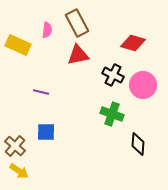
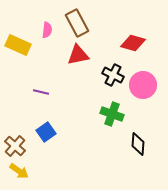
blue square: rotated 36 degrees counterclockwise
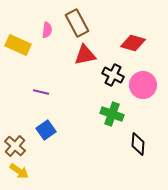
red triangle: moved 7 px right
blue square: moved 2 px up
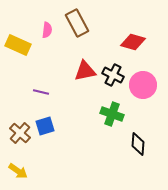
red diamond: moved 1 px up
red triangle: moved 16 px down
blue square: moved 1 px left, 4 px up; rotated 18 degrees clockwise
brown cross: moved 5 px right, 13 px up
yellow arrow: moved 1 px left
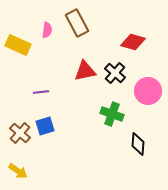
black cross: moved 2 px right, 2 px up; rotated 15 degrees clockwise
pink circle: moved 5 px right, 6 px down
purple line: rotated 21 degrees counterclockwise
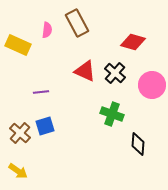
red triangle: rotated 35 degrees clockwise
pink circle: moved 4 px right, 6 px up
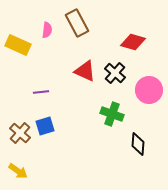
pink circle: moved 3 px left, 5 px down
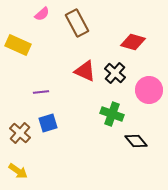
pink semicircle: moved 5 px left, 16 px up; rotated 42 degrees clockwise
blue square: moved 3 px right, 3 px up
black diamond: moved 2 px left, 3 px up; rotated 45 degrees counterclockwise
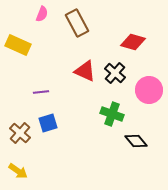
pink semicircle: rotated 28 degrees counterclockwise
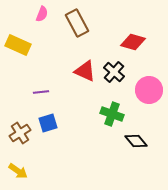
black cross: moved 1 px left, 1 px up
brown cross: rotated 15 degrees clockwise
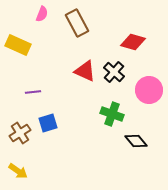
purple line: moved 8 px left
